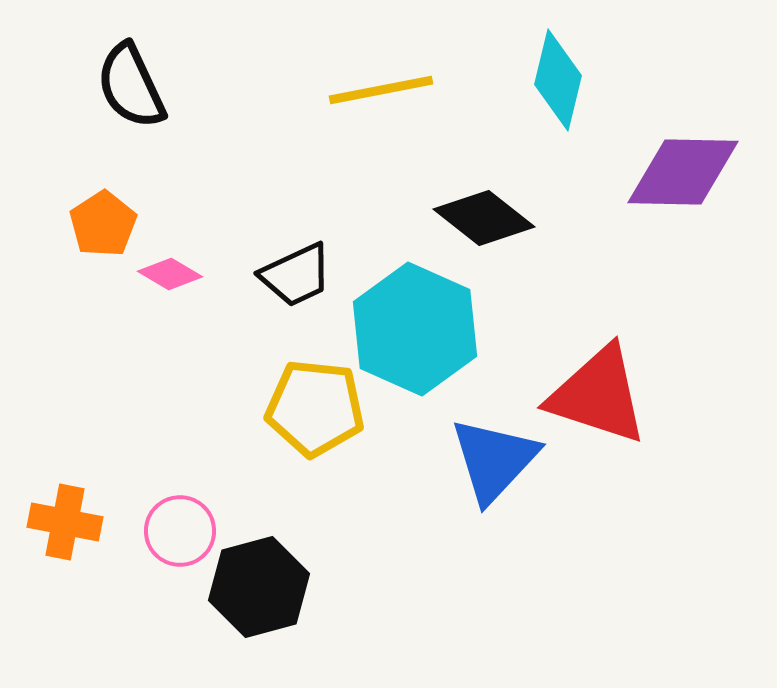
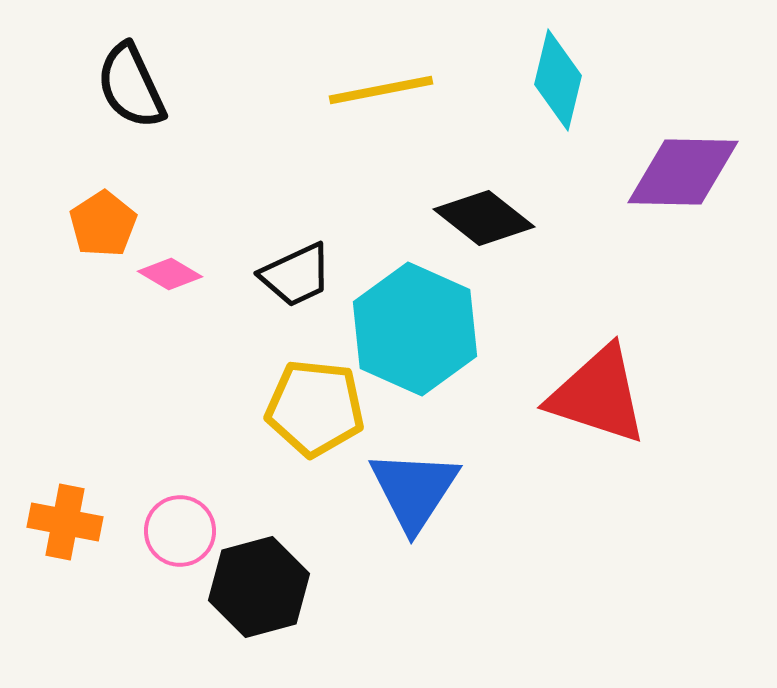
blue triangle: moved 80 px left, 30 px down; rotated 10 degrees counterclockwise
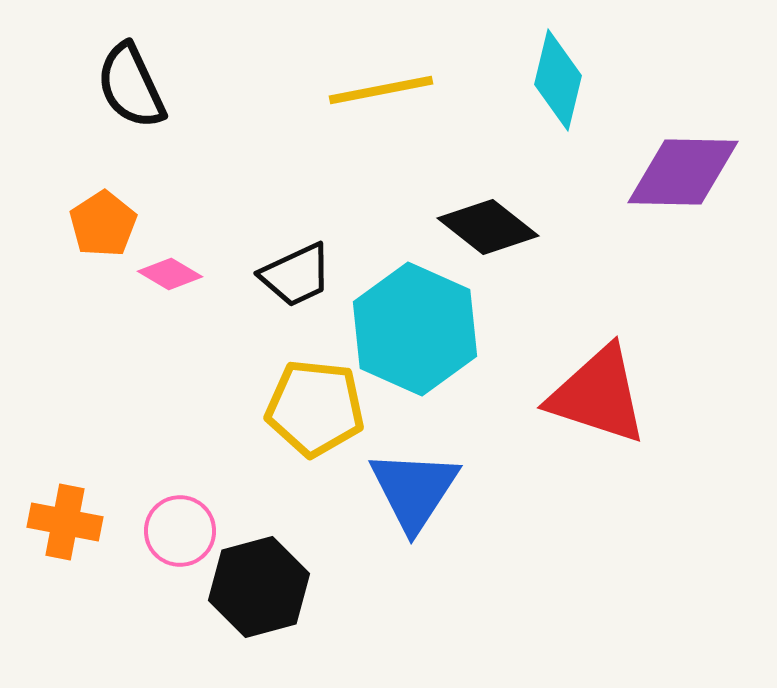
black diamond: moved 4 px right, 9 px down
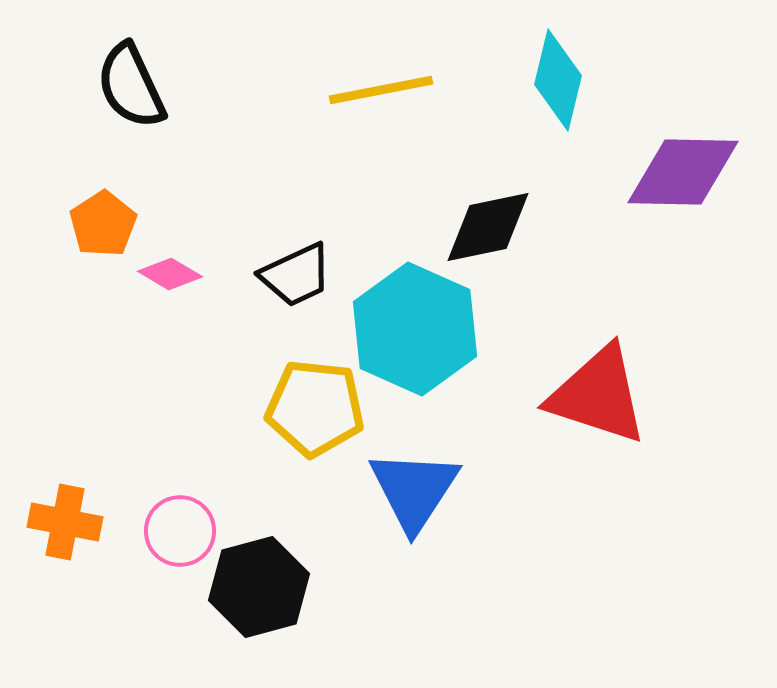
black diamond: rotated 50 degrees counterclockwise
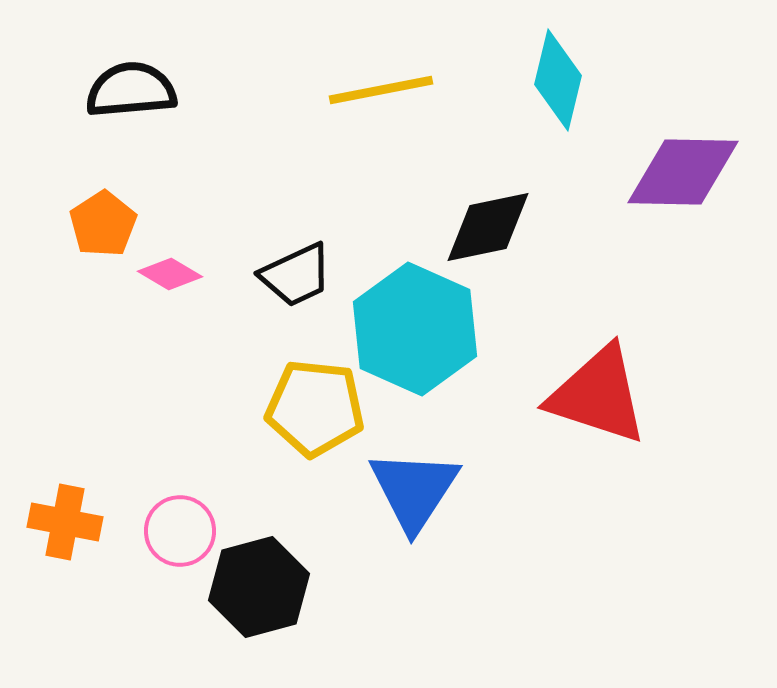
black semicircle: moved 4 px down; rotated 110 degrees clockwise
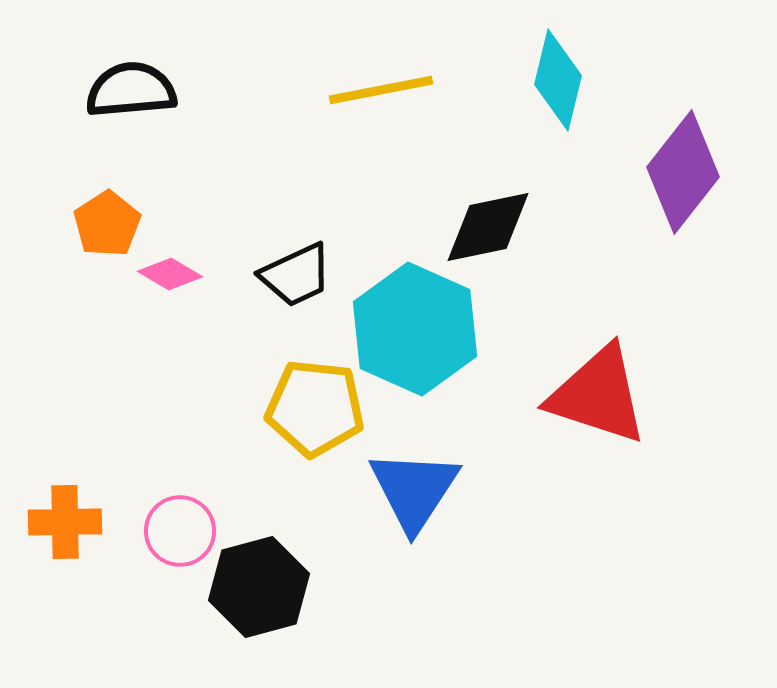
purple diamond: rotated 53 degrees counterclockwise
orange pentagon: moved 4 px right
orange cross: rotated 12 degrees counterclockwise
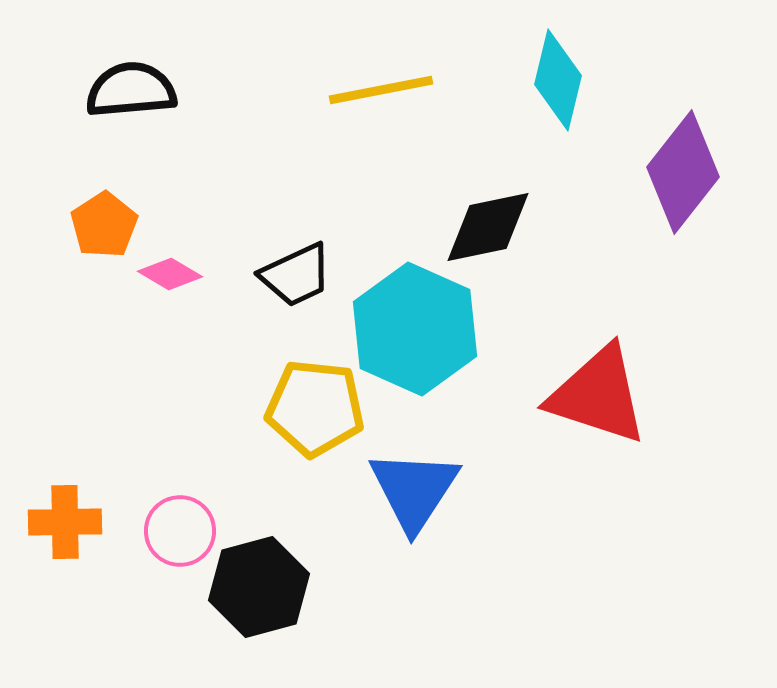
orange pentagon: moved 3 px left, 1 px down
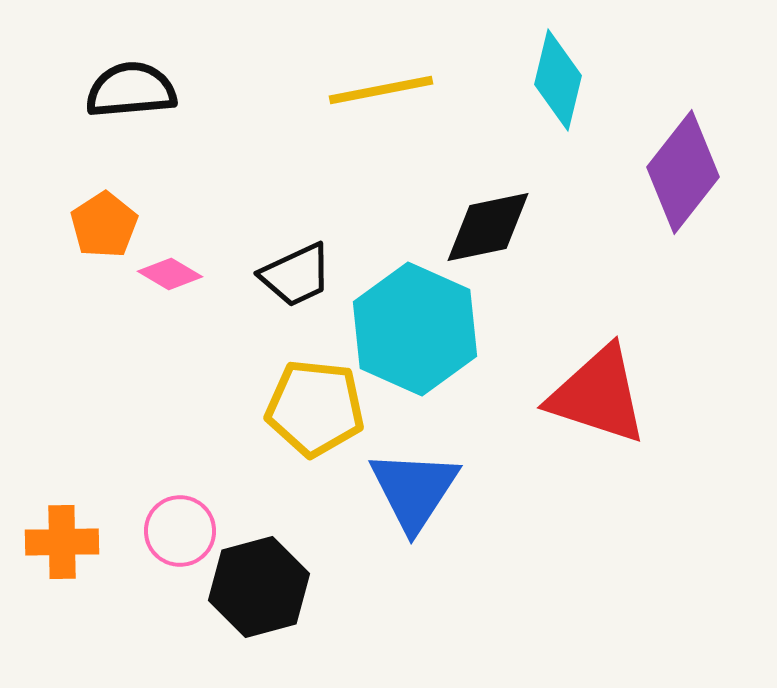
orange cross: moved 3 px left, 20 px down
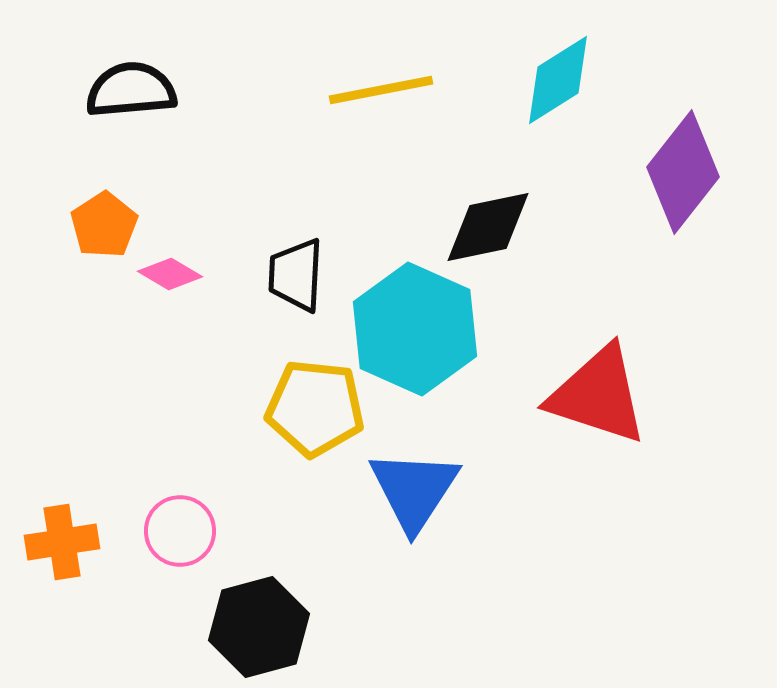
cyan diamond: rotated 44 degrees clockwise
black trapezoid: rotated 118 degrees clockwise
orange cross: rotated 8 degrees counterclockwise
black hexagon: moved 40 px down
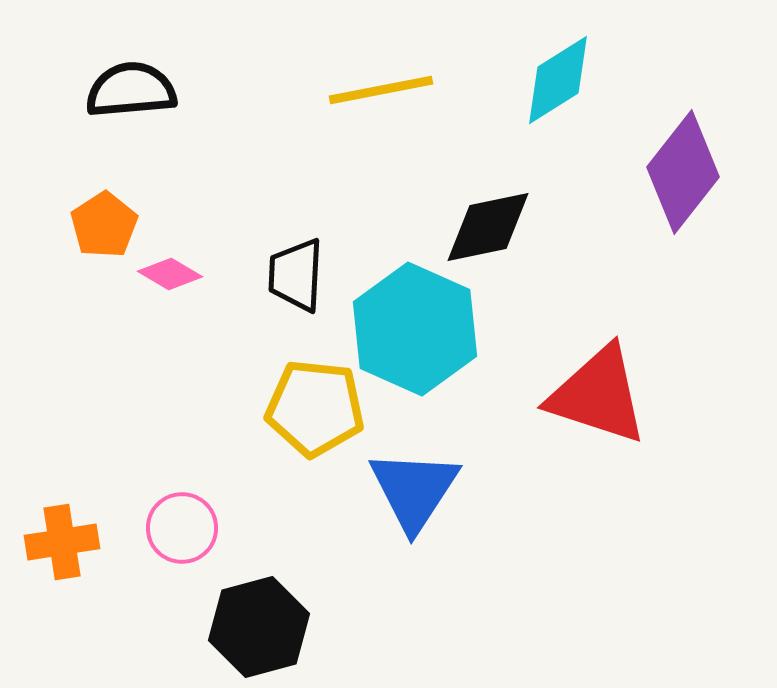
pink circle: moved 2 px right, 3 px up
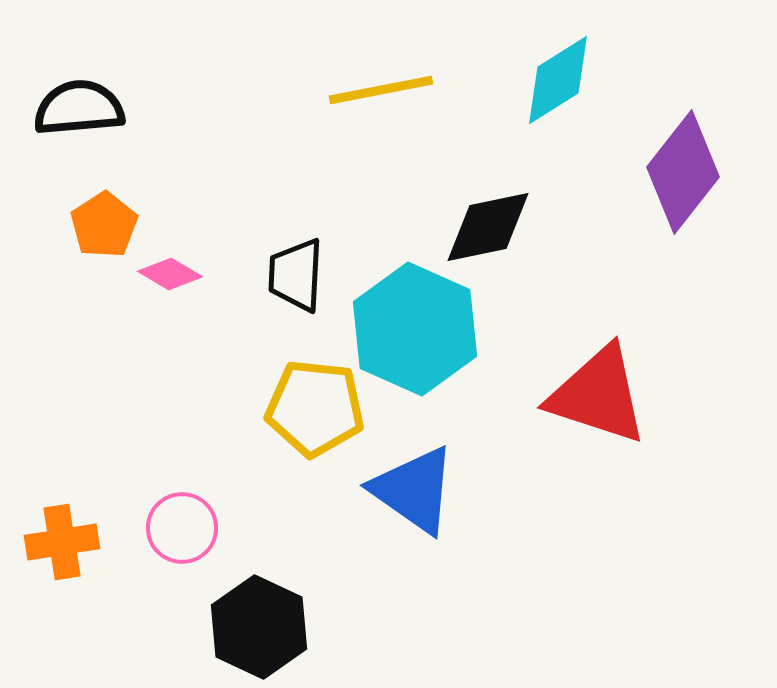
black semicircle: moved 52 px left, 18 px down
blue triangle: rotated 28 degrees counterclockwise
black hexagon: rotated 20 degrees counterclockwise
